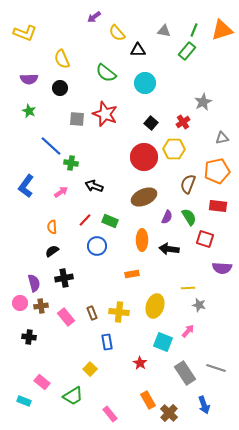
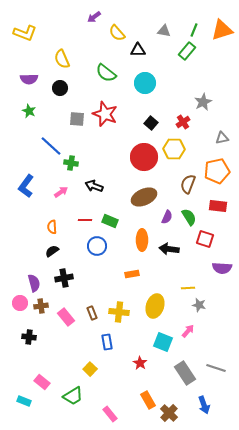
red line at (85, 220): rotated 48 degrees clockwise
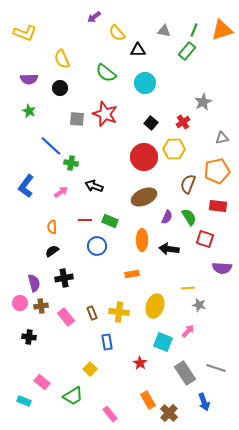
blue arrow at (204, 405): moved 3 px up
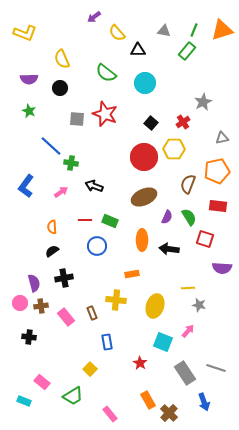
yellow cross at (119, 312): moved 3 px left, 12 px up
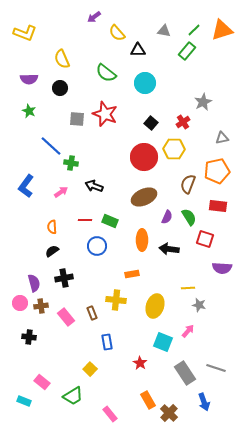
green line at (194, 30): rotated 24 degrees clockwise
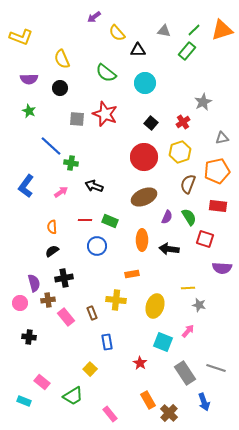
yellow L-shape at (25, 33): moved 4 px left, 4 px down
yellow hexagon at (174, 149): moved 6 px right, 3 px down; rotated 20 degrees counterclockwise
brown cross at (41, 306): moved 7 px right, 6 px up
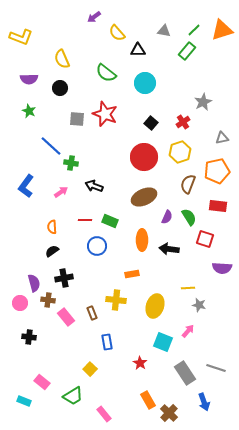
brown cross at (48, 300): rotated 16 degrees clockwise
pink rectangle at (110, 414): moved 6 px left
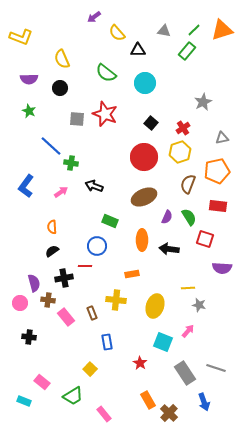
red cross at (183, 122): moved 6 px down
red line at (85, 220): moved 46 px down
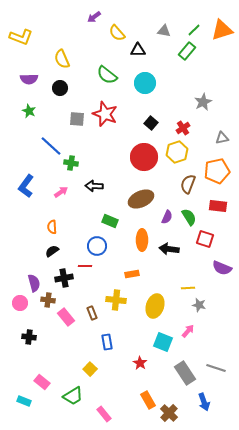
green semicircle at (106, 73): moved 1 px right, 2 px down
yellow hexagon at (180, 152): moved 3 px left
black arrow at (94, 186): rotated 18 degrees counterclockwise
brown ellipse at (144, 197): moved 3 px left, 2 px down
purple semicircle at (222, 268): rotated 18 degrees clockwise
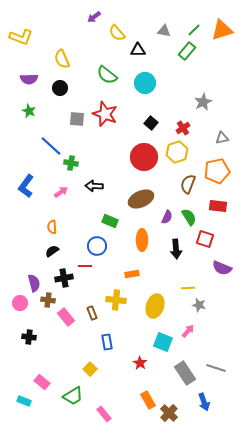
black arrow at (169, 249): moved 7 px right; rotated 102 degrees counterclockwise
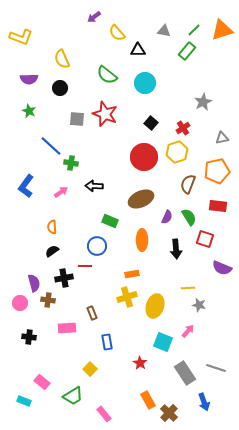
yellow cross at (116, 300): moved 11 px right, 3 px up; rotated 24 degrees counterclockwise
pink rectangle at (66, 317): moved 1 px right, 11 px down; rotated 54 degrees counterclockwise
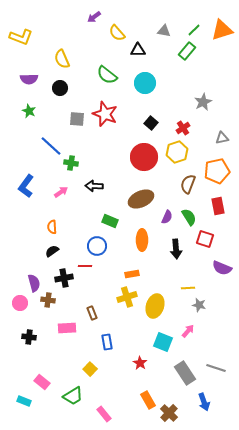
red rectangle at (218, 206): rotated 72 degrees clockwise
